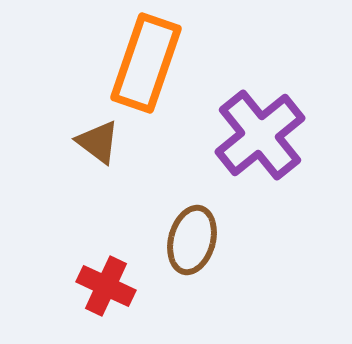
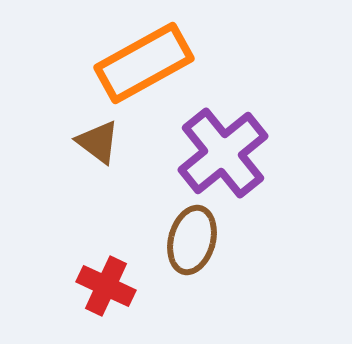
orange rectangle: moved 2 px left; rotated 42 degrees clockwise
purple cross: moved 37 px left, 18 px down
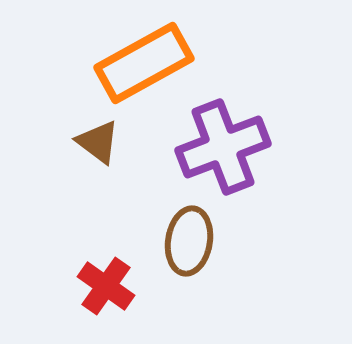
purple cross: moved 6 px up; rotated 18 degrees clockwise
brown ellipse: moved 3 px left, 1 px down; rotated 6 degrees counterclockwise
red cross: rotated 10 degrees clockwise
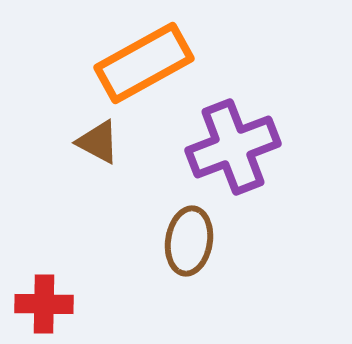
brown triangle: rotated 9 degrees counterclockwise
purple cross: moved 10 px right
red cross: moved 62 px left, 18 px down; rotated 34 degrees counterclockwise
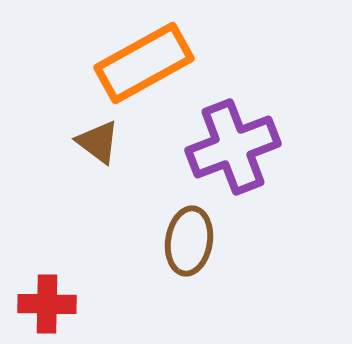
brown triangle: rotated 9 degrees clockwise
red cross: moved 3 px right
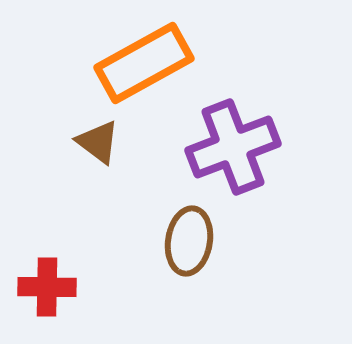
red cross: moved 17 px up
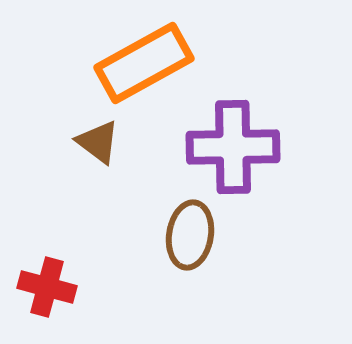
purple cross: rotated 20 degrees clockwise
brown ellipse: moved 1 px right, 6 px up
red cross: rotated 14 degrees clockwise
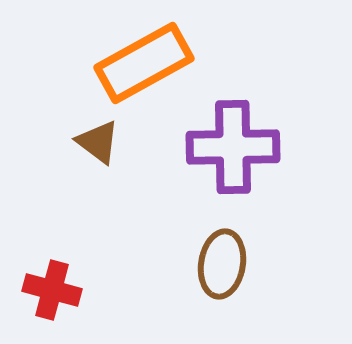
brown ellipse: moved 32 px right, 29 px down
red cross: moved 5 px right, 3 px down
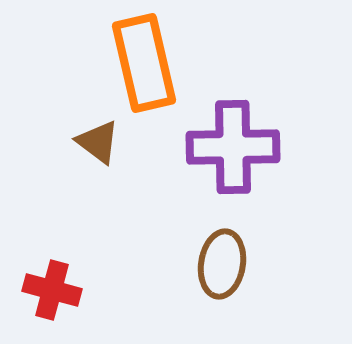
orange rectangle: rotated 74 degrees counterclockwise
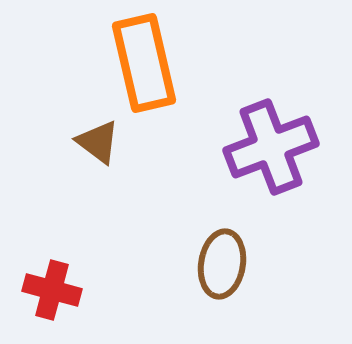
purple cross: moved 38 px right; rotated 20 degrees counterclockwise
